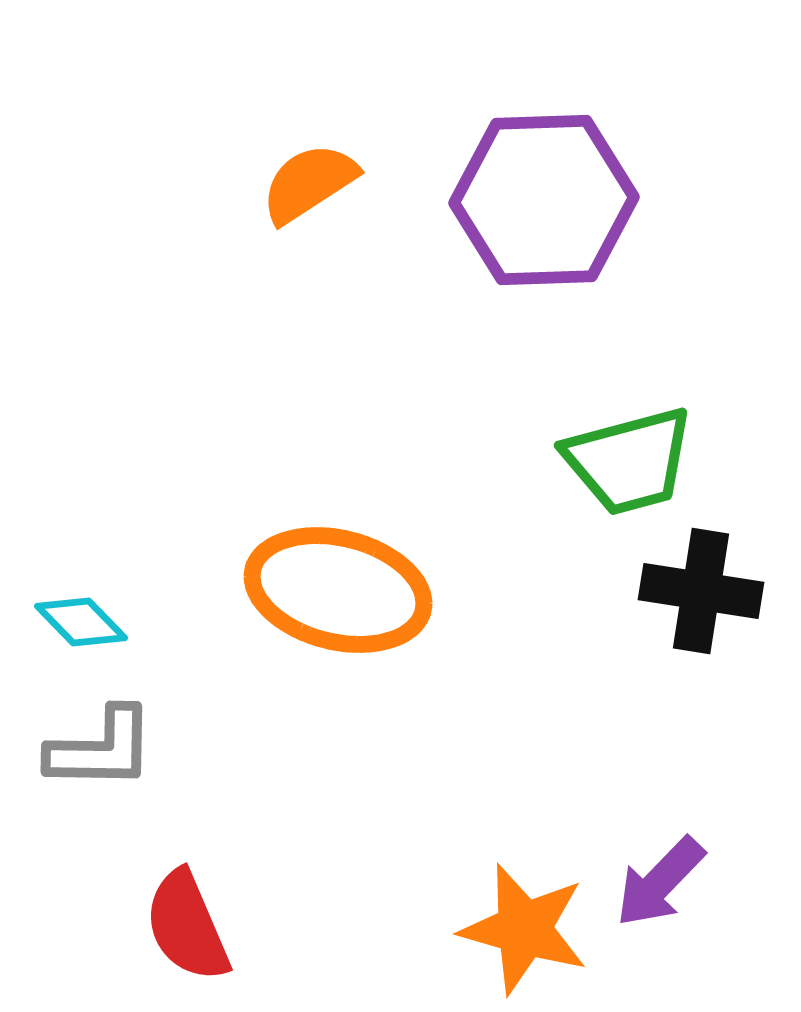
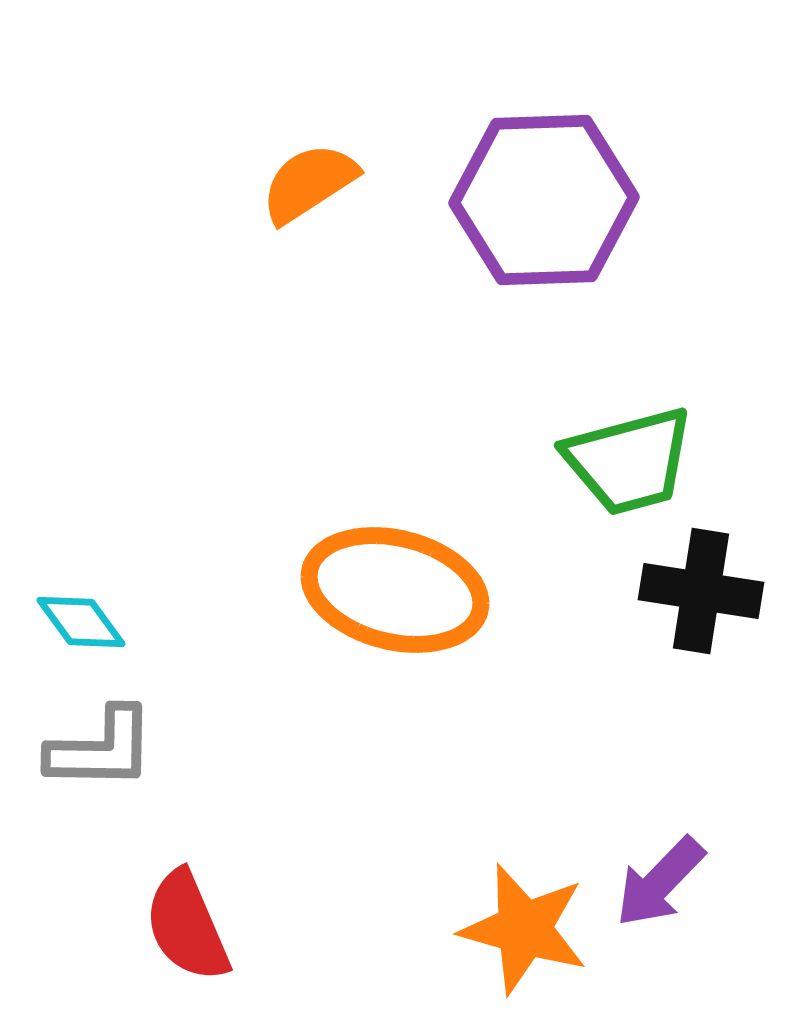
orange ellipse: moved 57 px right
cyan diamond: rotated 8 degrees clockwise
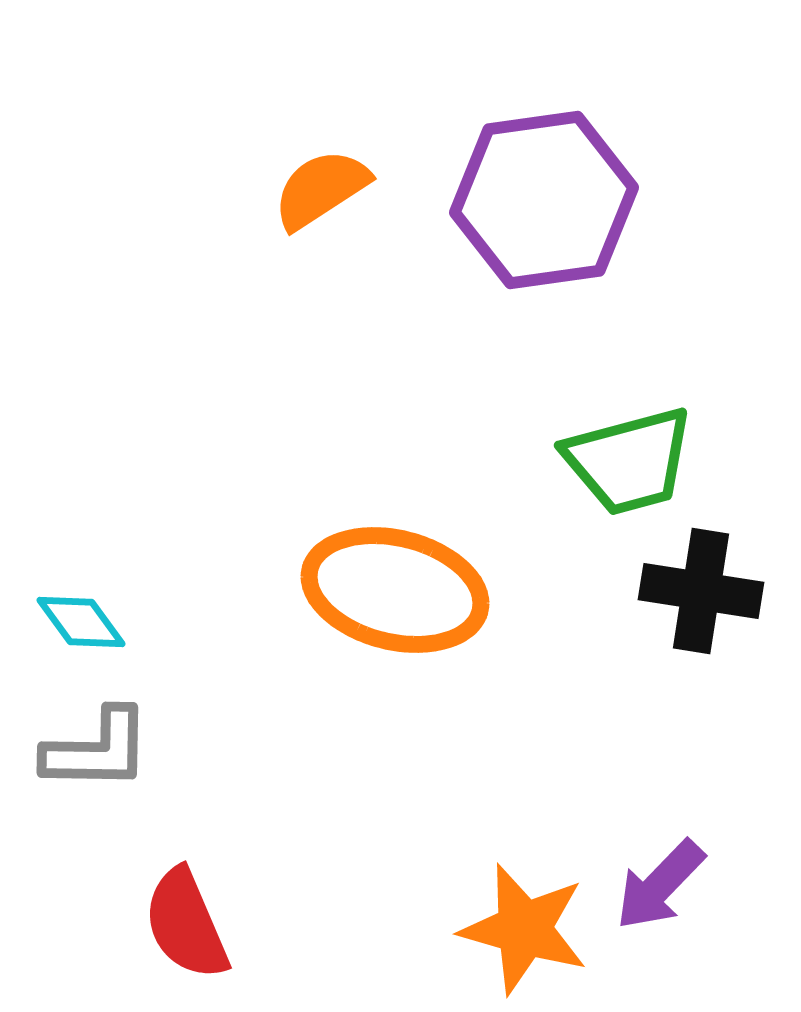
orange semicircle: moved 12 px right, 6 px down
purple hexagon: rotated 6 degrees counterclockwise
gray L-shape: moved 4 px left, 1 px down
purple arrow: moved 3 px down
red semicircle: moved 1 px left, 2 px up
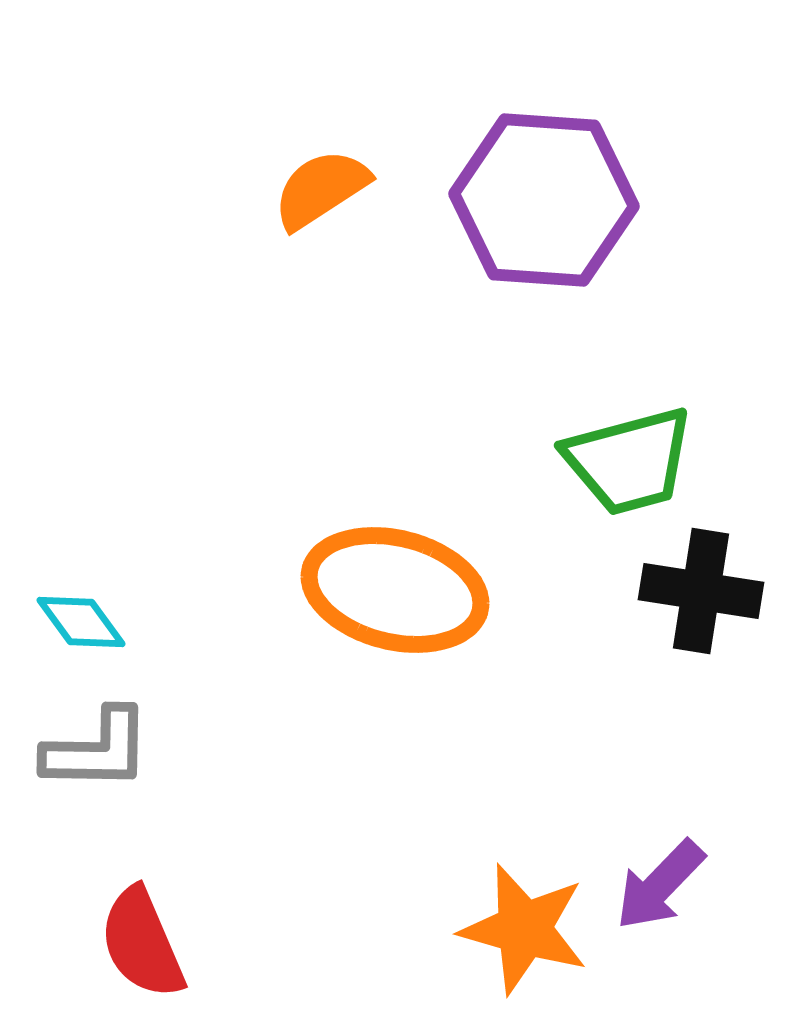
purple hexagon: rotated 12 degrees clockwise
red semicircle: moved 44 px left, 19 px down
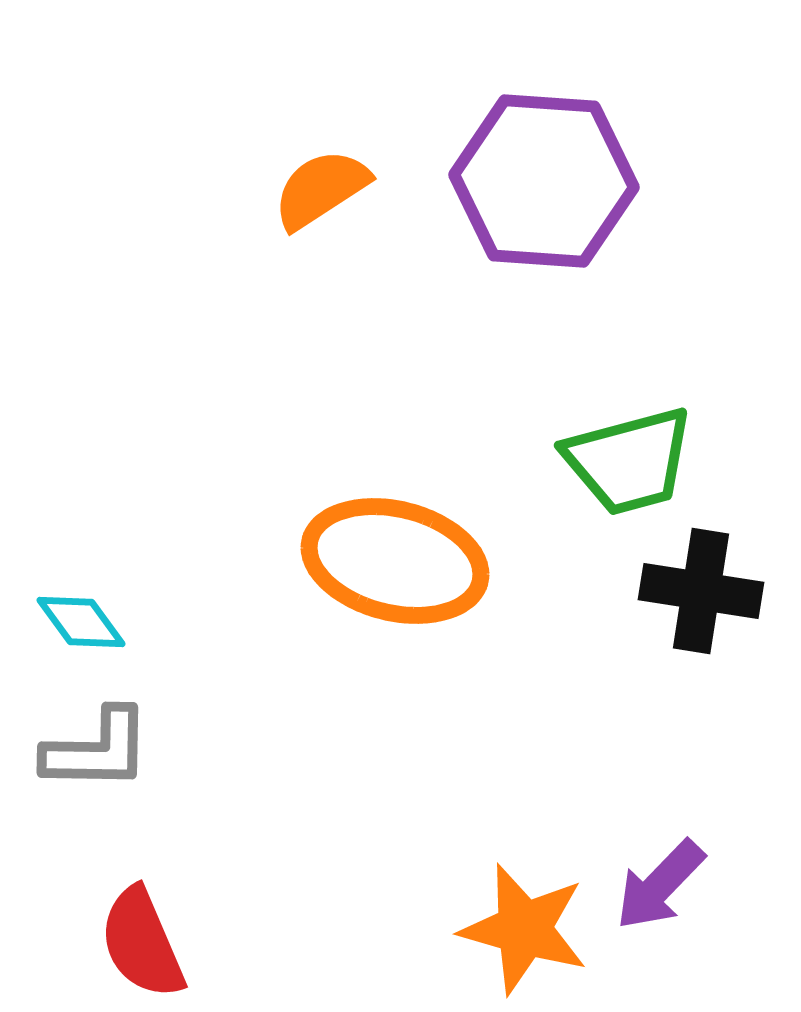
purple hexagon: moved 19 px up
orange ellipse: moved 29 px up
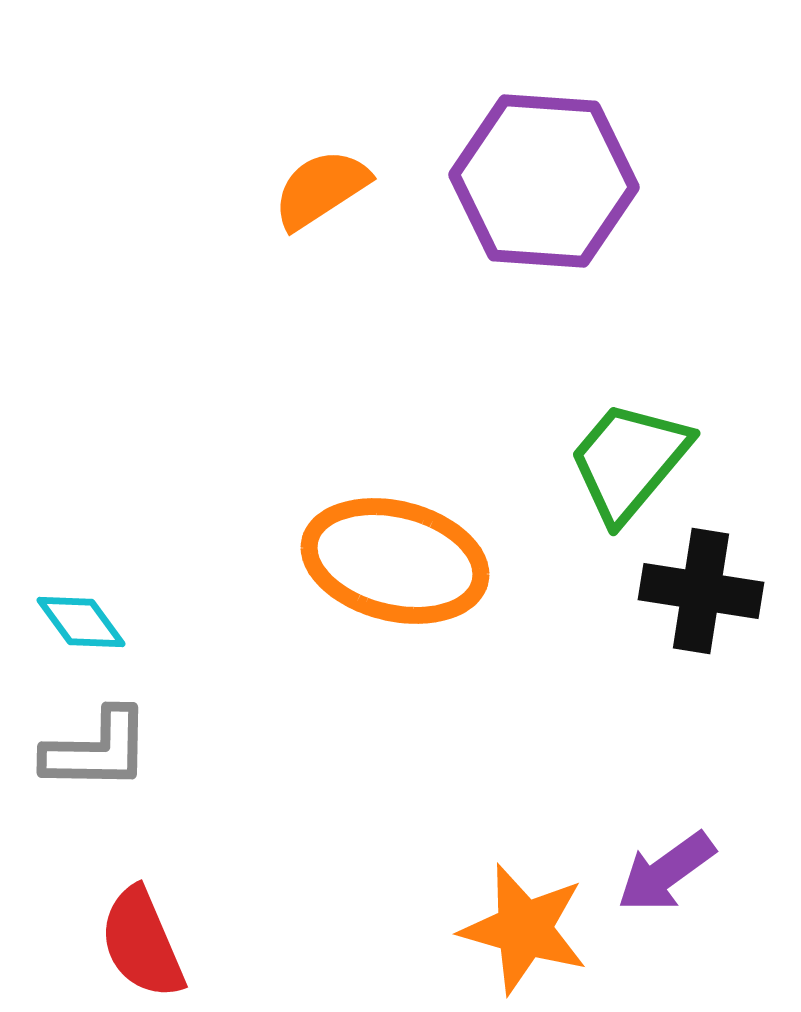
green trapezoid: rotated 145 degrees clockwise
purple arrow: moved 6 px right, 13 px up; rotated 10 degrees clockwise
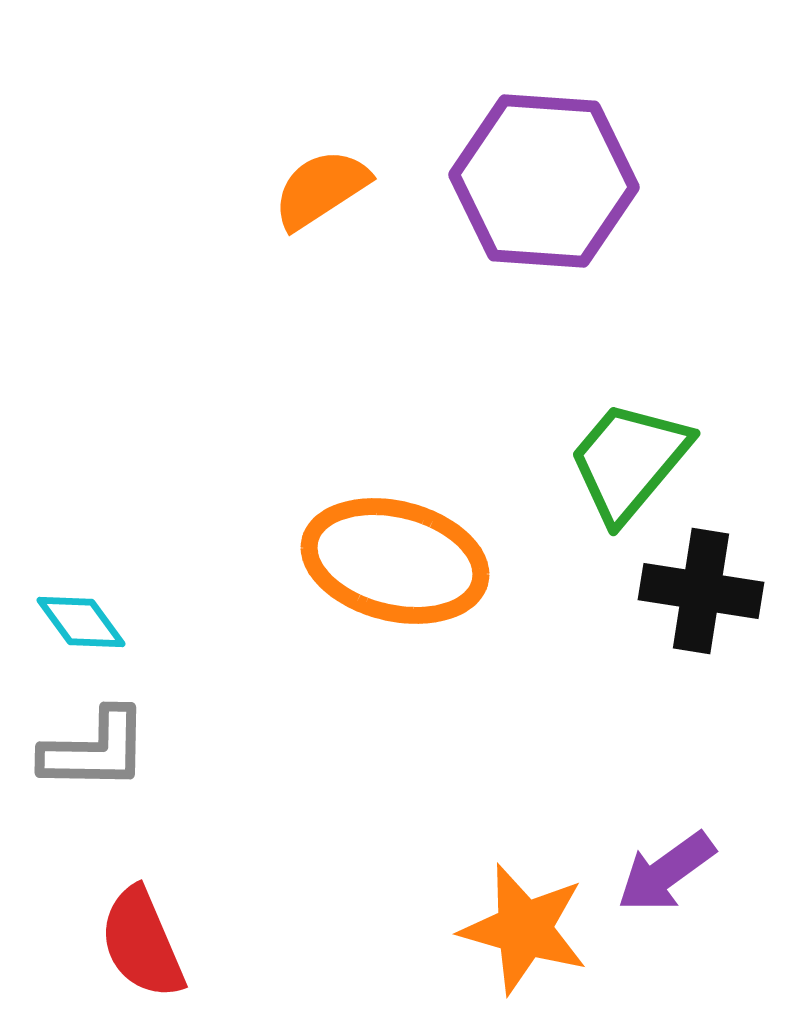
gray L-shape: moved 2 px left
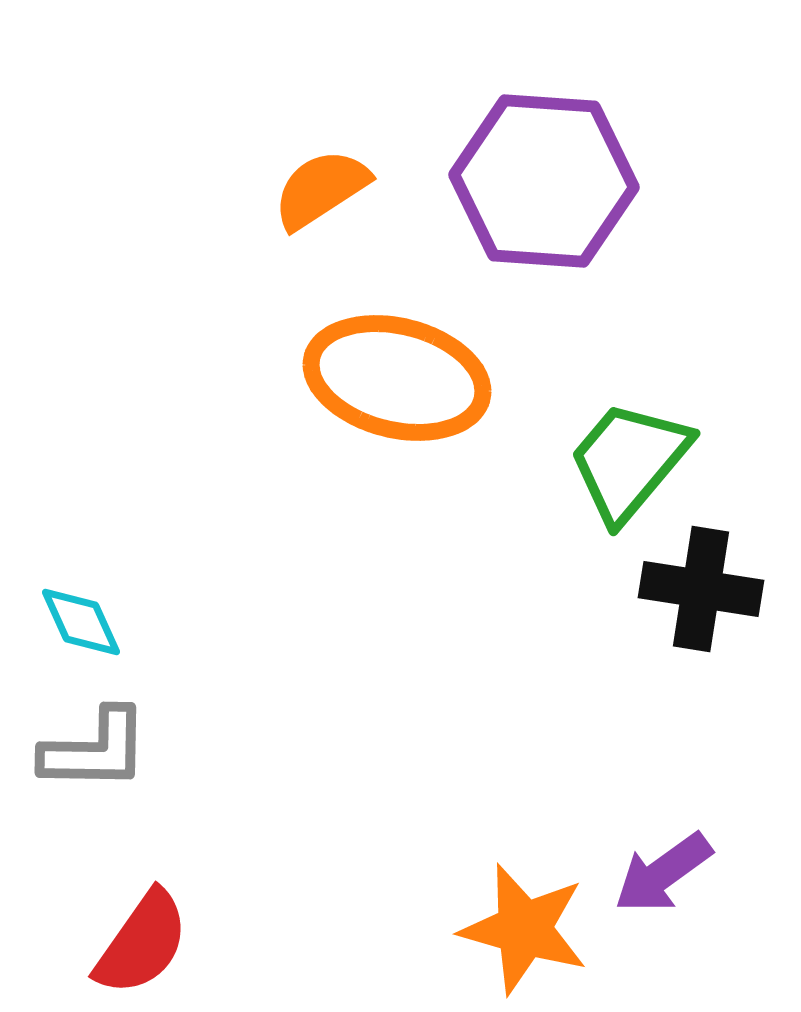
orange ellipse: moved 2 px right, 183 px up
black cross: moved 2 px up
cyan diamond: rotated 12 degrees clockwise
purple arrow: moved 3 px left, 1 px down
red semicircle: rotated 122 degrees counterclockwise
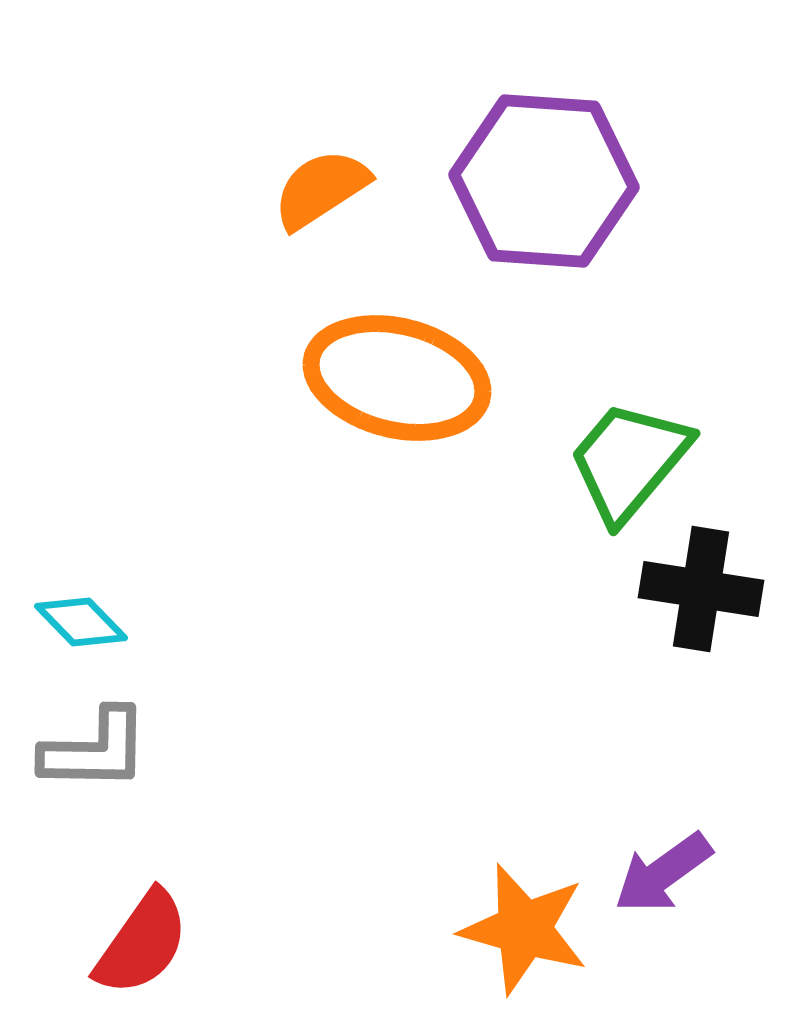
cyan diamond: rotated 20 degrees counterclockwise
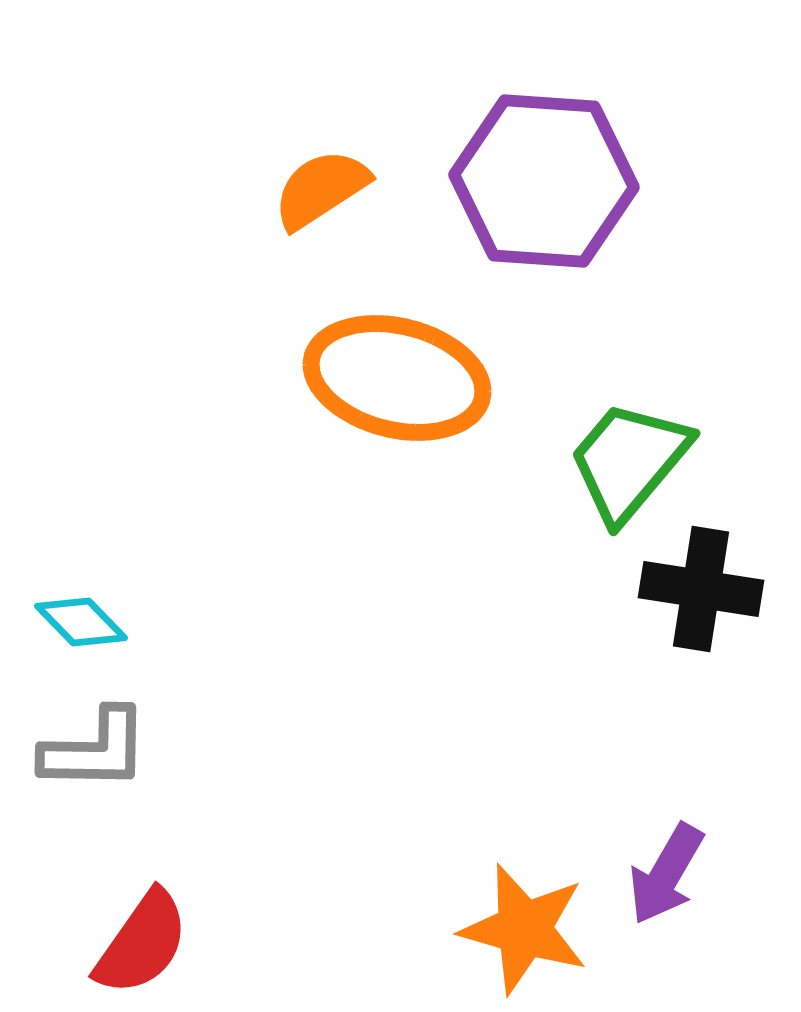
purple arrow: moved 3 px right, 1 px down; rotated 24 degrees counterclockwise
